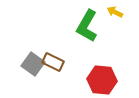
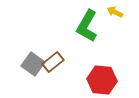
brown rectangle: rotated 65 degrees counterclockwise
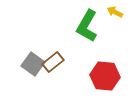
red hexagon: moved 3 px right, 4 px up
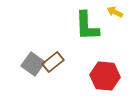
green L-shape: rotated 32 degrees counterclockwise
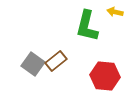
yellow arrow: rotated 14 degrees counterclockwise
green L-shape: rotated 16 degrees clockwise
brown rectangle: moved 3 px right, 1 px up
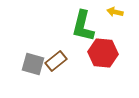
green L-shape: moved 4 px left
gray square: rotated 20 degrees counterclockwise
red hexagon: moved 2 px left, 23 px up
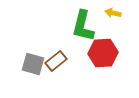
yellow arrow: moved 2 px left, 1 px down
red hexagon: rotated 8 degrees counterclockwise
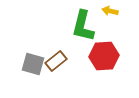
yellow arrow: moved 3 px left, 2 px up
red hexagon: moved 1 px right, 3 px down
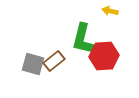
green L-shape: moved 13 px down
brown rectangle: moved 2 px left
